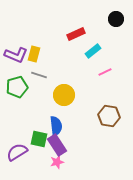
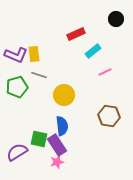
yellow rectangle: rotated 21 degrees counterclockwise
blue semicircle: moved 6 px right
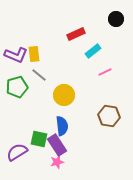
gray line: rotated 21 degrees clockwise
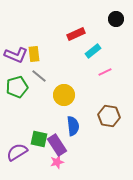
gray line: moved 1 px down
blue semicircle: moved 11 px right
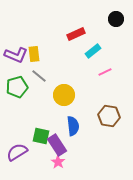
green square: moved 2 px right, 3 px up
pink star: moved 1 px right; rotated 24 degrees counterclockwise
